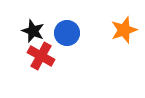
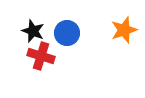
red cross: rotated 12 degrees counterclockwise
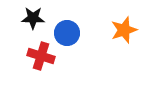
black star: moved 13 px up; rotated 20 degrees counterclockwise
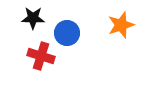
orange star: moved 3 px left, 5 px up
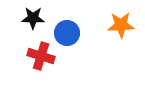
orange star: rotated 16 degrees clockwise
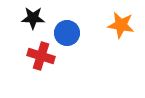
orange star: rotated 12 degrees clockwise
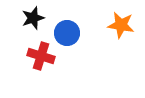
black star: rotated 20 degrees counterclockwise
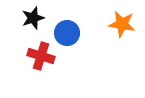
orange star: moved 1 px right, 1 px up
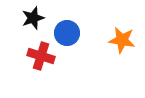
orange star: moved 16 px down
